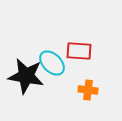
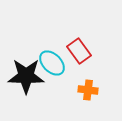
red rectangle: rotated 50 degrees clockwise
black star: rotated 9 degrees counterclockwise
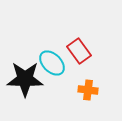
black star: moved 1 px left, 3 px down
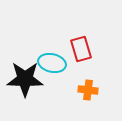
red rectangle: moved 2 px right, 2 px up; rotated 20 degrees clockwise
cyan ellipse: rotated 32 degrees counterclockwise
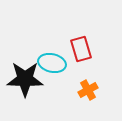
orange cross: rotated 36 degrees counterclockwise
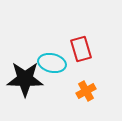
orange cross: moved 2 px left, 1 px down
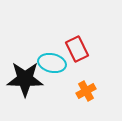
red rectangle: moved 4 px left; rotated 10 degrees counterclockwise
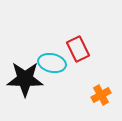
red rectangle: moved 1 px right
orange cross: moved 15 px right, 4 px down
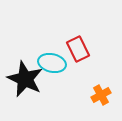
black star: rotated 24 degrees clockwise
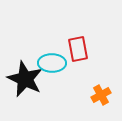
red rectangle: rotated 15 degrees clockwise
cyan ellipse: rotated 12 degrees counterclockwise
